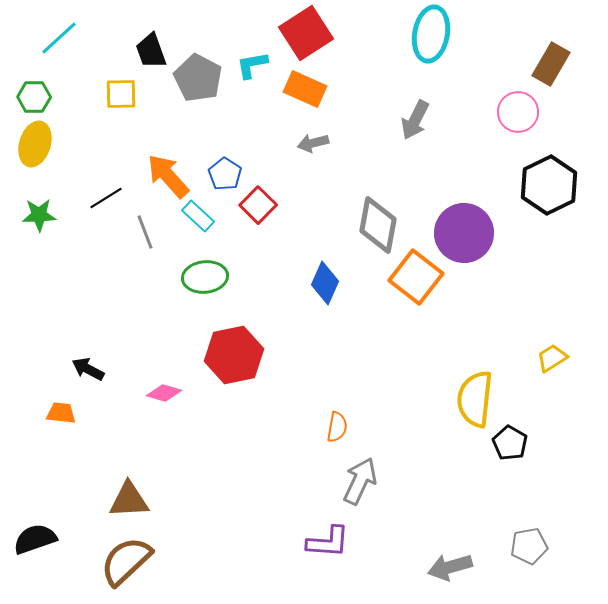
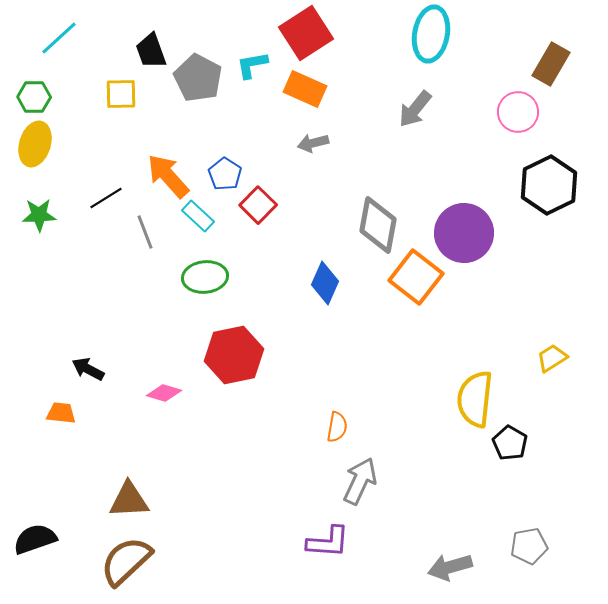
gray arrow at (415, 120): moved 11 px up; rotated 12 degrees clockwise
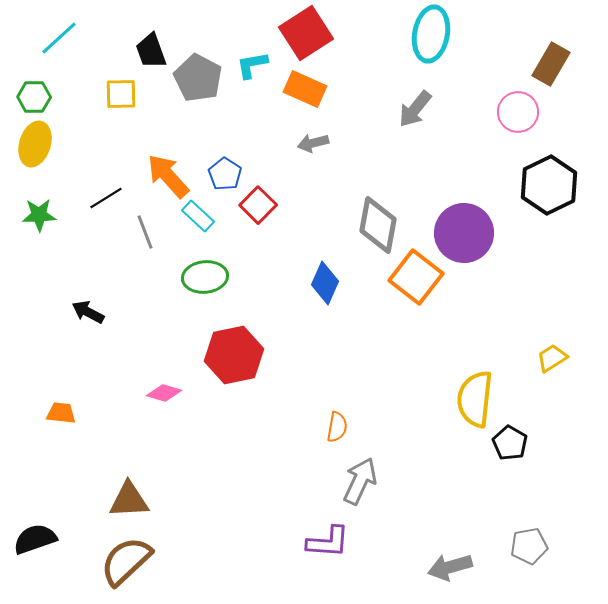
black arrow at (88, 369): moved 57 px up
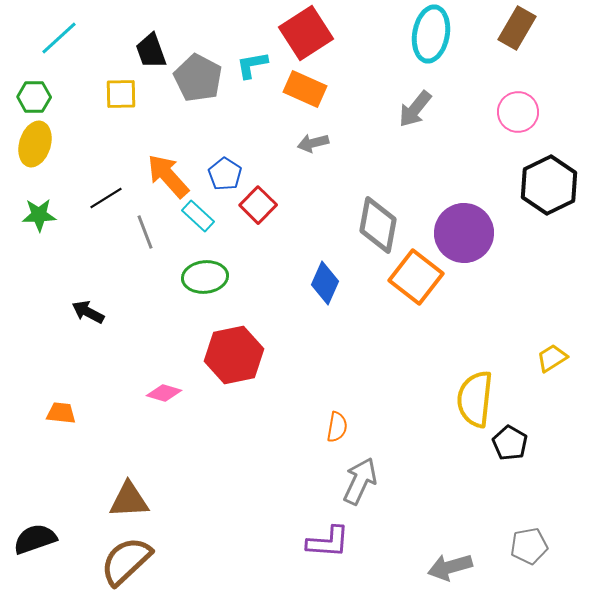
brown rectangle at (551, 64): moved 34 px left, 36 px up
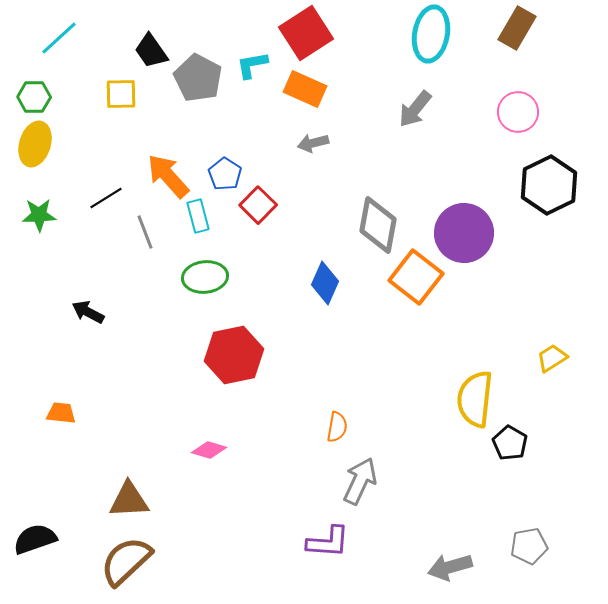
black trapezoid at (151, 51): rotated 15 degrees counterclockwise
cyan rectangle at (198, 216): rotated 32 degrees clockwise
pink diamond at (164, 393): moved 45 px right, 57 px down
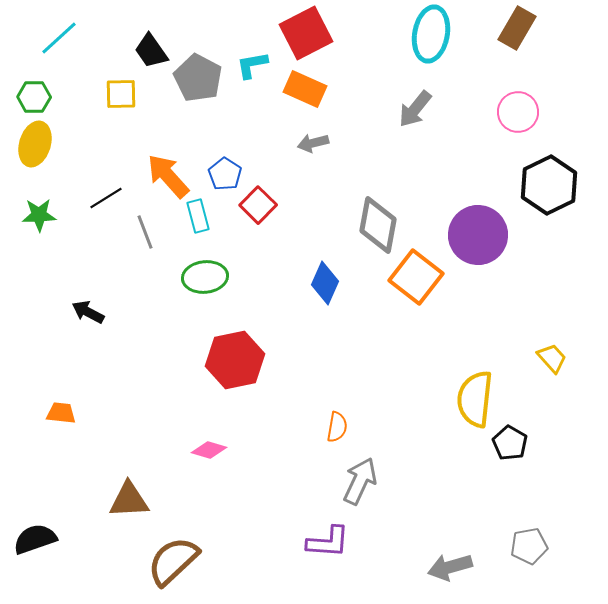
red square at (306, 33): rotated 6 degrees clockwise
purple circle at (464, 233): moved 14 px right, 2 px down
red hexagon at (234, 355): moved 1 px right, 5 px down
yellow trapezoid at (552, 358): rotated 80 degrees clockwise
brown semicircle at (126, 561): moved 47 px right
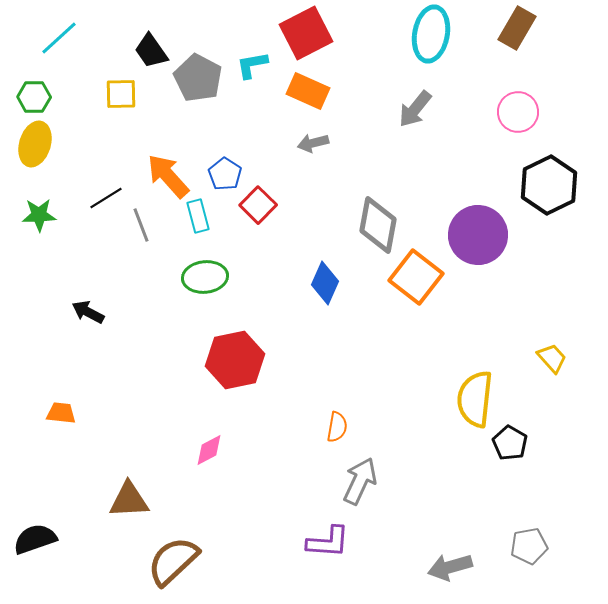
orange rectangle at (305, 89): moved 3 px right, 2 px down
gray line at (145, 232): moved 4 px left, 7 px up
pink diamond at (209, 450): rotated 44 degrees counterclockwise
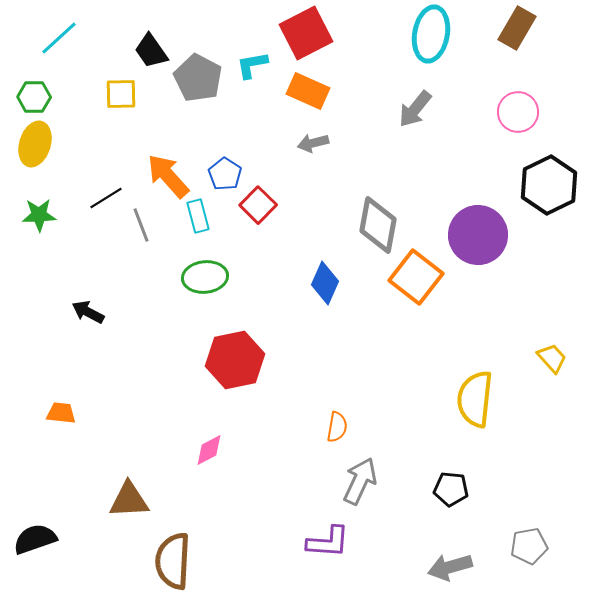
black pentagon at (510, 443): moved 59 px left, 46 px down; rotated 24 degrees counterclockwise
brown semicircle at (173, 561): rotated 44 degrees counterclockwise
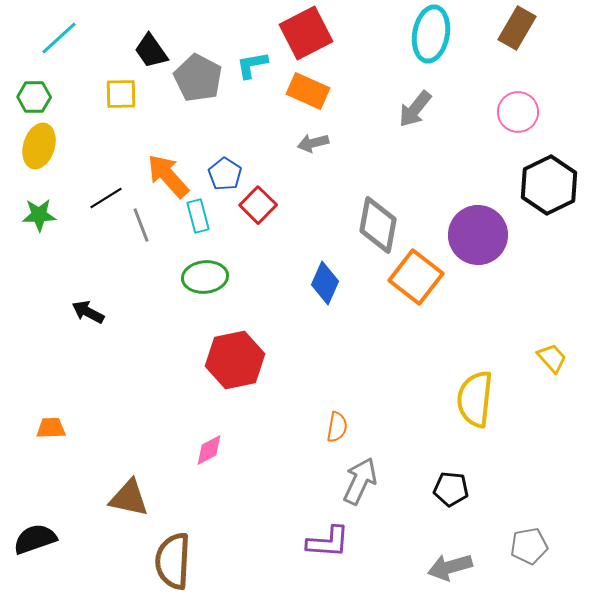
yellow ellipse at (35, 144): moved 4 px right, 2 px down
orange trapezoid at (61, 413): moved 10 px left, 15 px down; rotated 8 degrees counterclockwise
brown triangle at (129, 500): moved 2 px up; rotated 15 degrees clockwise
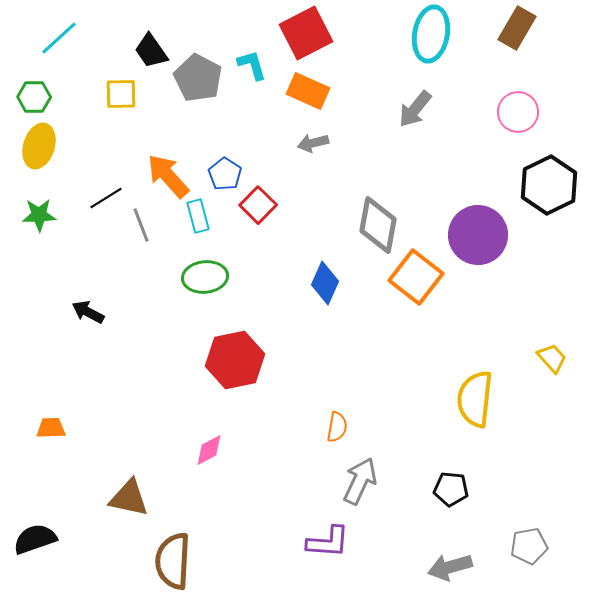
cyan L-shape at (252, 65): rotated 84 degrees clockwise
